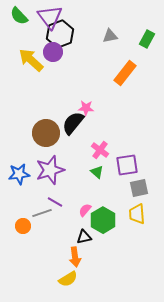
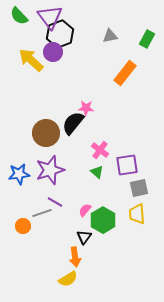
black triangle: rotated 42 degrees counterclockwise
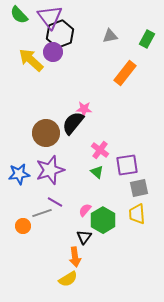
green semicircle: moved 1 px up
pink star: moved 2 px left, 1 px down
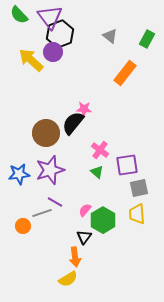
gray triangle: rotated 49 degrees clockwise
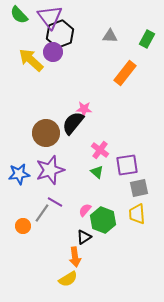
gray triangle: rotated 35 degrees counterclockwise
gray line: rotated 36 degrees counterclockwise
green hexagon: rotated 10 degrees counterclockwise
black triangle: rotated 21 degrees clockwise
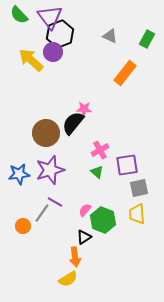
gray triangle: rotated 21 degrees clockwise
pink cross: rotated 24 degrees clockwise
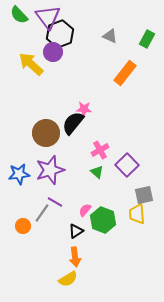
purple triangle: moved 2 px left
yellow arrow: moved 4 px down
purple square: rotated 35 degrees counterclockwise
gray square: moved 5 px right, 7 px down
black triangle: moved 8 px left, 6 px up
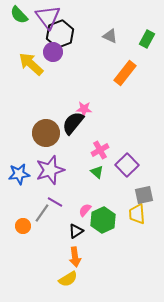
green hexagon: rotated 15 degrees clockwise
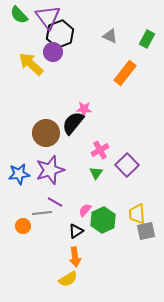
green triangle: moved 1 px left, 1 px down; rotated 24 degrees clockwise
gray square: moved 2 px right, 36 px down
gray line: rotated 48 degrees clockwise
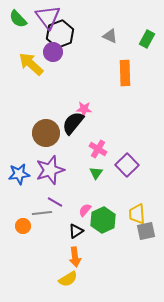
green semicircle: moved 1 px left, 4 px down
orange rectangle: rotated 40 degrees counterclockwise
pink cross: moved 2 px left, 1 px up; rotated 30 degrees counterclockwise
